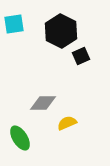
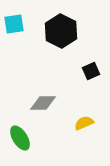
black square: moved 10 px right, 15 px down
yellow semicircle: moved 17 px right
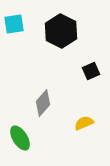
gray diamond: rotated 48 degrees counterclockwise
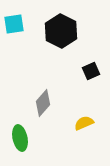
green ellipse: rotated 20 degrees clockwise
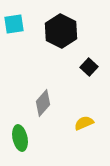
black square: moved 2 px left, 4 px up; rotated 24 degrees counterclockwise
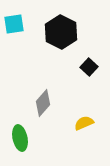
black hexagon: moved 1 px down
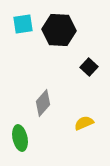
cyan square: moved 9 px right
black hexagon: moved 2 px left, 2 px up; rotated 24 degrees counterclockwise
